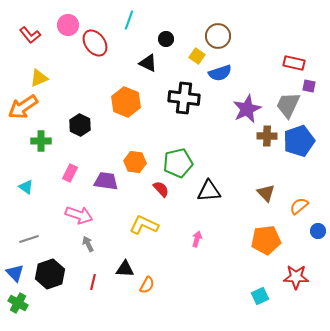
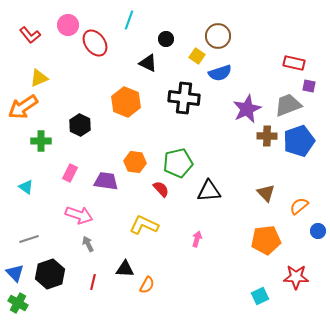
gray trapezoid at (288, 105): rotated 44 degrees clockwise
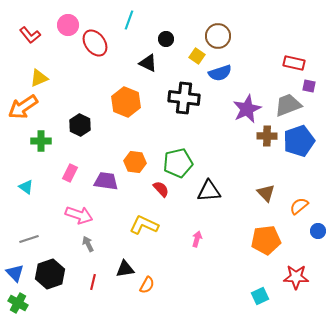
black triangle at (125, 269): rotated 12 degrees counterclockwise
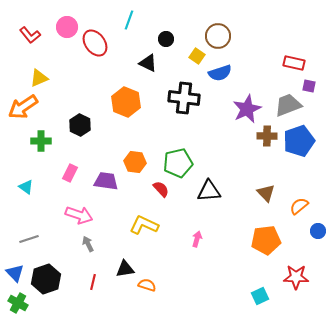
pink circle at (68, 25): moved 1 px left, 2 px down
black hexagon at (50, 274): moved 4 px left, 5 px down
orange semicircle at (147, 285): rotated 102 degrees counterclockwise
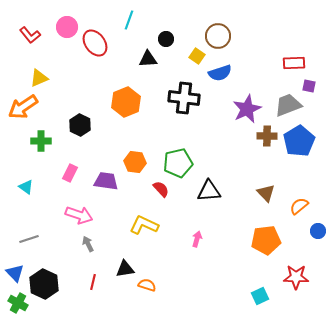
black triangle at (148, 63): moved 4 px up; rotated 30 degrees counterclockwise
red rectangle at (294, 63): rotated 15 degrees counterclockwise
orange hexagon at (126, 102): rotated 16 degrees clockwise
blue pentagon at (299, 141): rotated 12 degrees counterclockwise
black hexagon at (46, 279): moved 2 px left, 5 px down; rotated 16 degrees counterclockwise
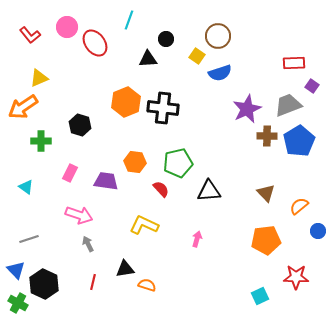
purple square at (309, 86): moved 3 px right; rotated 24 degrees clockwise
black cross at (184, 98): moved 21 px left, 10 px down
black hexagon at (80, 125): rotated 10 degrees counterclockwise
blue triangle at (15, 273): moved 1 px right, 3 px up
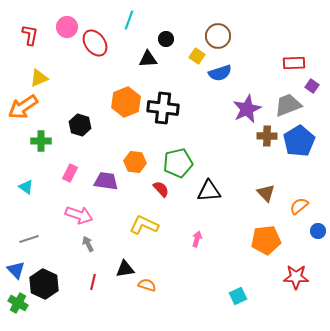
red L-shape at (30, 35): rotated 130 degrees counterclockwise
cyan square at (260, 296): moved 22 px left
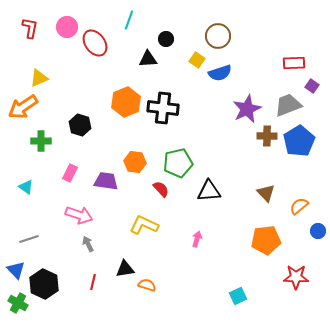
red L-shape at (30, 35): moved 7 px up
yellow square at (197, 56): moved 4 px down
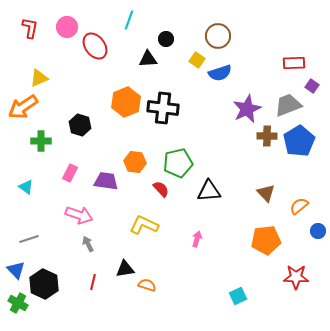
red ellipse at (95, 43): moved 3 px down
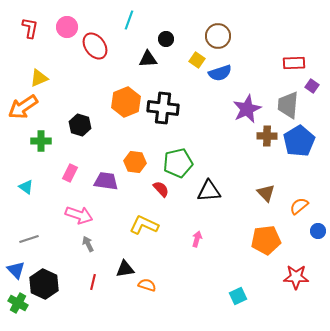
gray trapezoid at (288, 105): rotated 64 degrees counterclockwise
